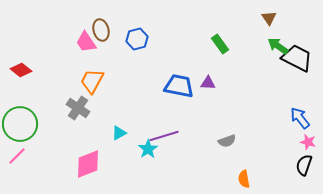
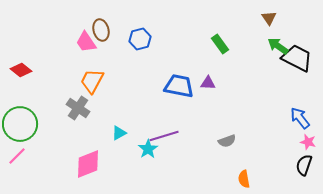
blue hexagon: moved 3 px right
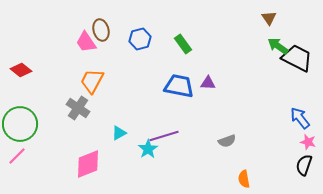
green rectangle: moved 37 px left
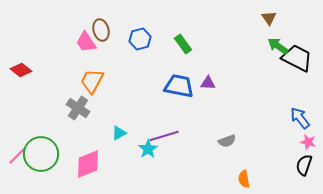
green circle: moved 21 px right, 30 px down
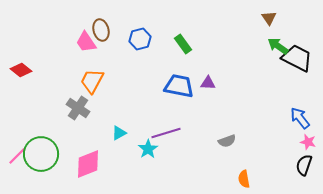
purple line: moved 2 px right, 3 px up
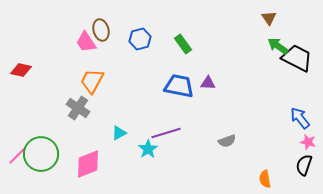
red diamond: rotated 25 degrees counterclockwise
orange semicircle: moved 21 px right
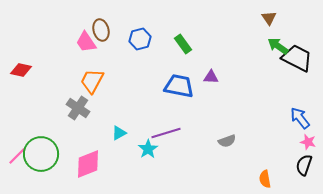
purple triangle: moved 3 px right, 6 px up
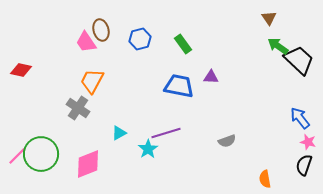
black trapezoid: moved 2 px right, 2 px down; rotated 16 degrees clockwise
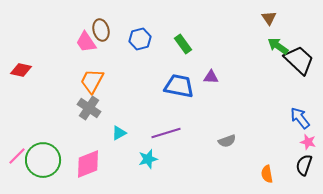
gray cross: moved 11 px right
cyan star: moved 10 px down; rotated 18 degrees clockwise
green circle: moved 2 px right, 6 px down
orange semicircle: moved 2 px right, 5 px up
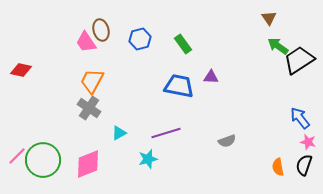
black trapezoid: rotated 76 degrees counterclockwise
orange semicircle: moved 11 px right, 7 px up
